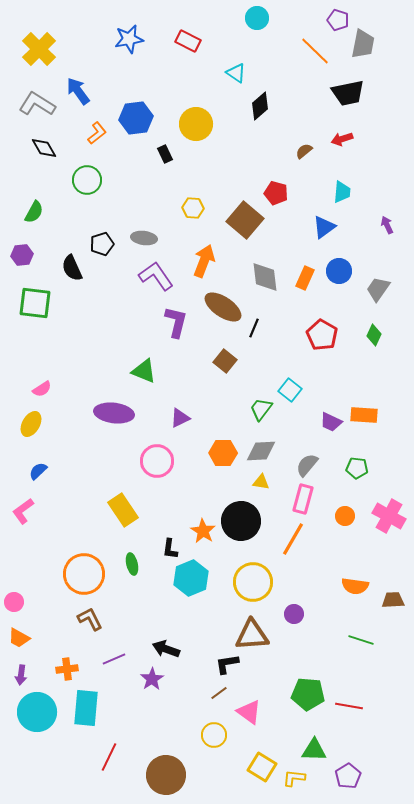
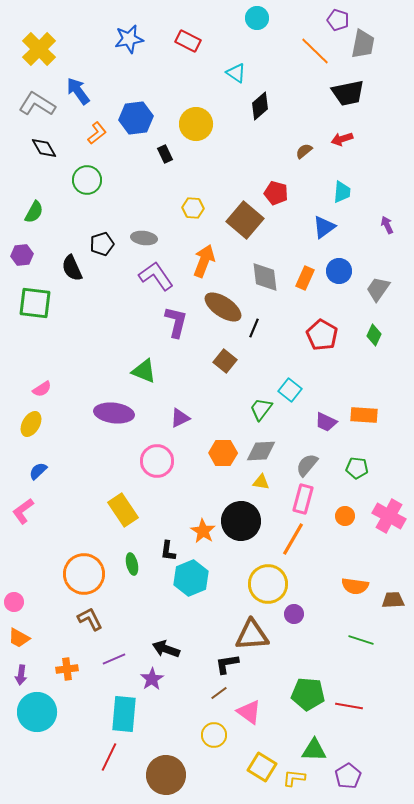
purple trapezoid at (331, 422): moved 5 px left
black L-shape at (170, 549): moved 2 px left, 2 px down
yellow circle at (253, 582): moved 15 px right, 2 px down
cyan rectangle at (86, 708): moved 38 px right, 6 px down
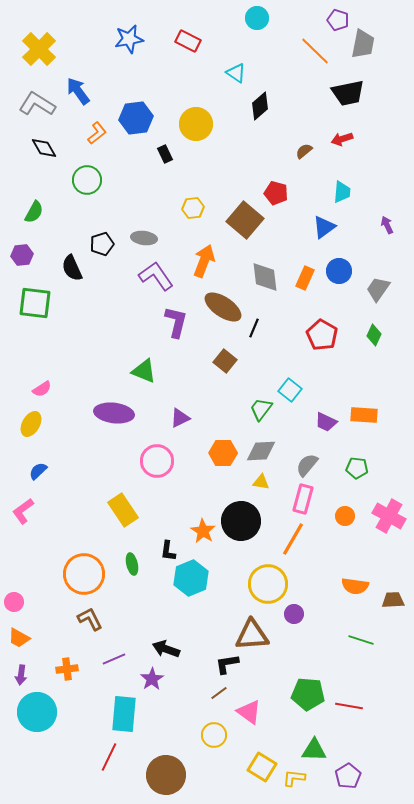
yellow hexagon at (193, 208): rotated 10 degrees counterclockwise
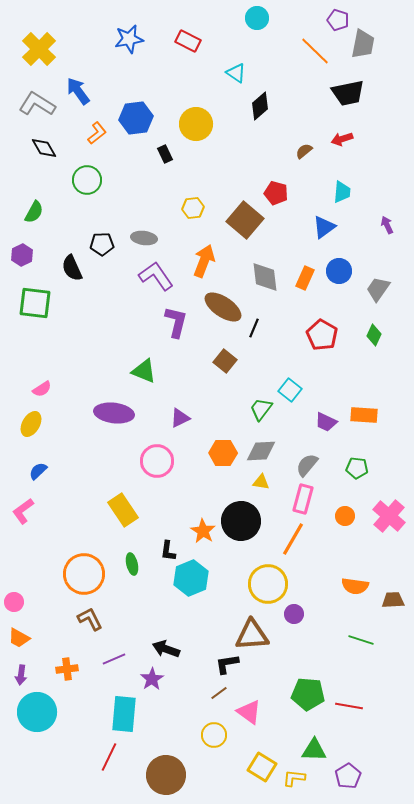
black pentagon at (102, 244): rotated 15 degrees clockwise
purple hexagon at (22, 255): rotated 20 degrees counterclockwise
pink cross at (389, 516): rotated 12 degrees clockwise
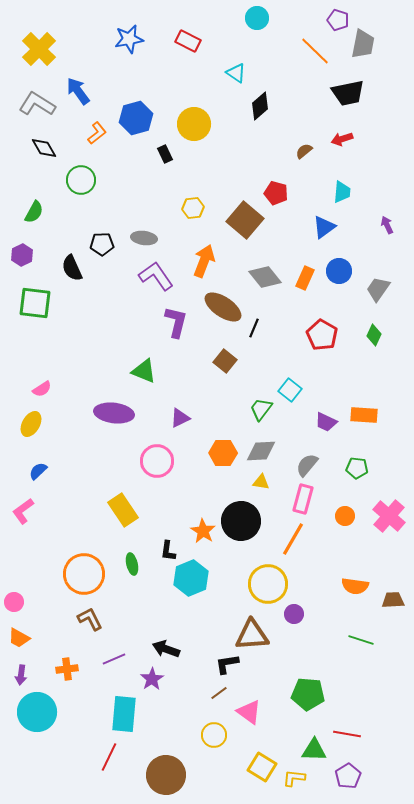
blue hexagon at (136, 118): rotated 8 degrees counterclockwise
yellow circle at (196, 124): moved 2 px left
green circle at (87, 180): moved 6 px left
gray diamond at (265, 277): rotated 32 degrees counterclockwise
red line at (349, 706): moved 2 px left, 28 px down
